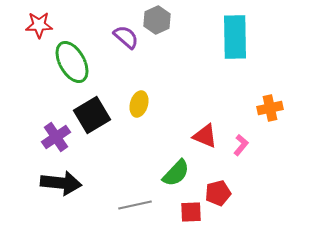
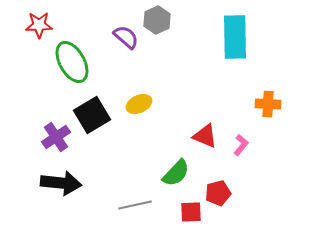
yellow ellipse: rotated 50 degrees clockwise
orange cross: moved 2 px left, 4 px up; rotated 15 degrees clockwise
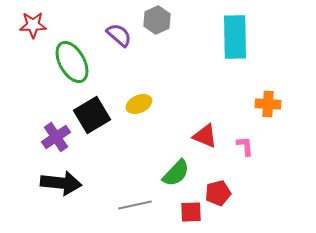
red star: moved 6 px left
purple semicircle: moved 7 px left, 2 px up
pink L-shape: moved 4 px right, 1 px down; rotated 45 degrees counterclockwise
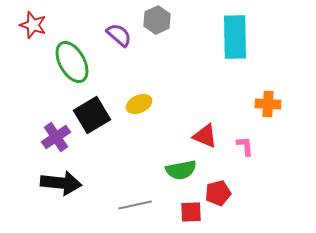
red star: rotated 20 degrees clockwise
green semicircle: moved 5 px right, 3 px up; rotated 36 degrees clockwise
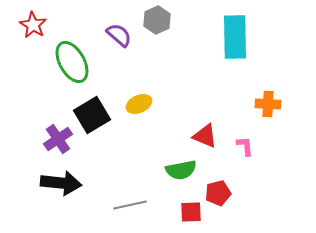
red star: rotated 12 degrees clockwise
purple cross: moved 2 px right, 2 px down
gray line: moved 5 px left
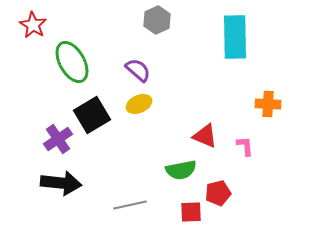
purple semicircle: moved 19 px right, 35 px down
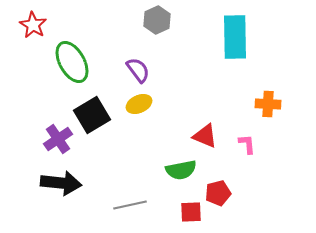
purple semicircle: rotated 12 degrees clockwise
pink L-shape: moved 2 px right, 2 px up
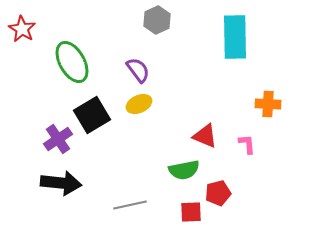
red star: moved 11 px left, 4 px down
green semicircle: moved 3 px right
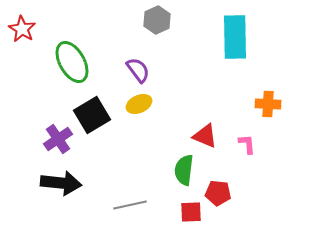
green semicircle: rotated 108 degrees clockwise
red pentagon: rotated 20 degrees clockwise
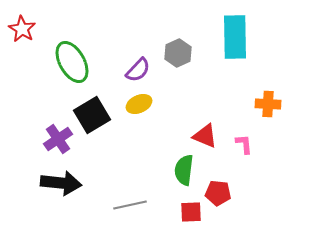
gray hexagon: moved 21 px right, 33 px down
purple semicircle: rotated 80 degrees clockwise
pink L-shape: moved 3 px left
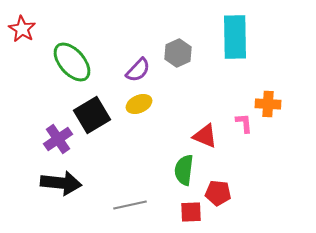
green ellipse: rotated 12 degrees counterclockwise
pink L-shape: moved 21 px up
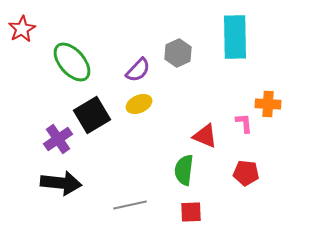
red star: rotated 12 degrees clockwise
red pentagon: moved 28 px right, 20 px up
